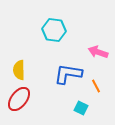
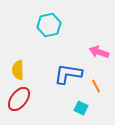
cyan hexagon: moved 5 px left, 5 px up; rotated 20 degrees counterclockwise
pink arrow: moved 1 px right
yellow semicircle: moved 1 px left
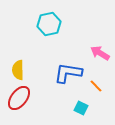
cyan hexagon: moved 1 px up
pink arrow: moved 1 px right, 1 px down; rotated 12 degrees clockwise
blue L-shape: moved 1 px up
orange line: rotated 16 degrees counterclockwise
red ellipse: moved 1 px up
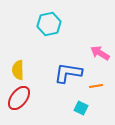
orange line: rotated 56 degrees counterclockwise
